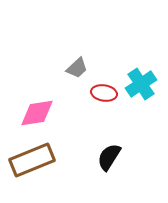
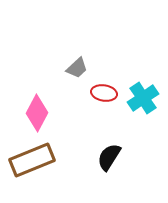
cyan cross: moved 2 px right, 14 px down
pink diamond: rotated 54 degrees counterclockwise
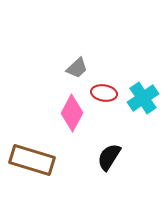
pink diamond: moved 35 px right
brown rectangle: rotated 39 degrees clockwise
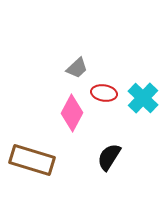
cyan cross: rotated 12 degrees counterclockwise
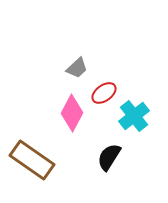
red ellipse: rotated 45 degrees counterclockwise
cyan cross: moved 9 px left, 18 px down; rotated 8 degrees clockwise
brown rectangle: rotated 18 degrees clockwise
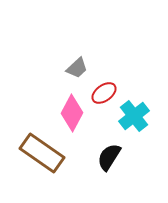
brown rectangle: moved 10 px right, 7 px up
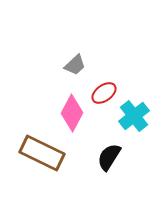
gray trapezoid: moved 2 px left, 3 px up
brown rectangle: rotated 9 degrees counterclockwise
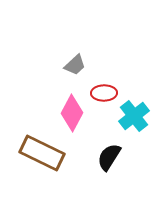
red ellipse: rotated 35 degrees clockwise
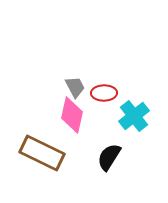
gray trapezoid: moved 22 px down; rotated 75 degrees counterclockwise
pink diamond: moved 2 px down; rotated 15 degrees counterclockwise
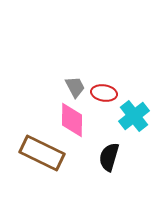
red ellipse: rotated 10 degrees clockwise
pink diamond: moved 5 px down; rotated 12 degrees counterclockwise
black semicircle: rotated 16 degrees counterclockwise
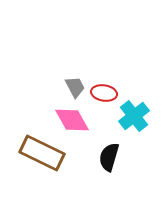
pink diamond: rotated 30 degrees counterclockwise
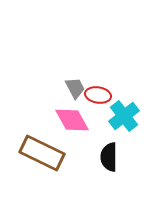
gray trapezoid: moved 1 px down
red ellipse: moved 6 px left, 2 px down
cyan cross: moved 10 px left
black semicircle: rotated 16 degrees counterclockwise
